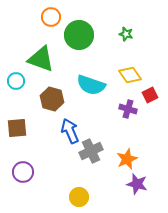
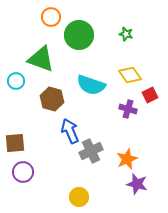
brown square: moved 2 px left, 15 px down
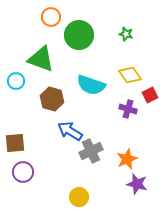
blue arrow: rotated 35 degrees counterclockwise
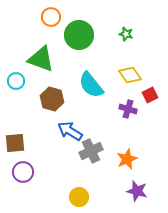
cyan semicircle: rotated 32 degrees clockwise
purple star: moved 7 px down
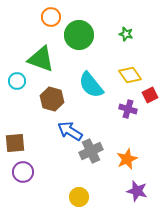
cyan circle: moved 1 px right
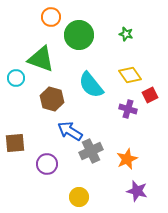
cyan circle: moved 1 px left, 3 px up
purple circle: moved 24 px right, 8 px up
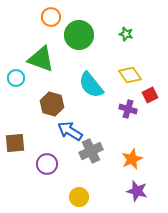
brown hexagon: moved 5 px down
orange star: moved 5 px right
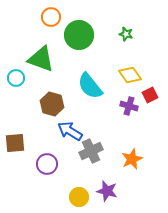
cyan semicircle: moved 1 px left, 1 px down
purple cross: moved 1 px right, 3 px up
purple star: moved 30 px left
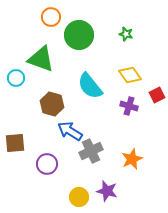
red square: moved 7 px right
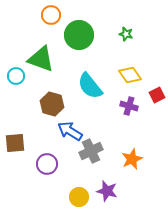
orange circle: moved 2 px up
cyan circle: moved 2 px up
